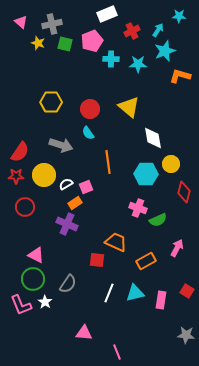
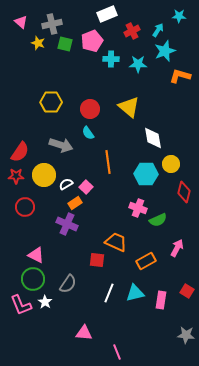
pink square at (86, 187): rotated 24 degrees counterclockwise
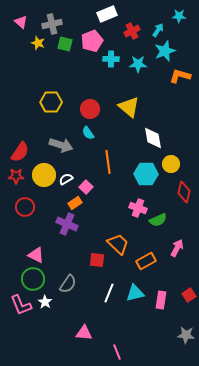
white semicircle at (66, 184): moved 5 px up
orange trapezoid at (116, 242): moved 2 px right, 2 px down; rotated 20 degrees clockwise
red square at (187, 291): moved 2 px right, 4 px down; rotated 24 degrees clockwise
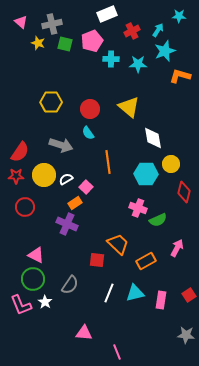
gray semicircle at (68, 284): moved 2 px right, 1 px down
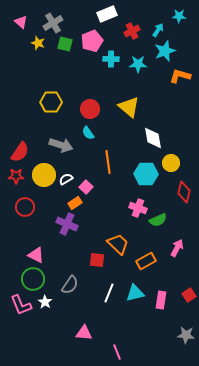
gray cross at (52, 24): moved 1 px right, 1 px up; rotated 18 degrees counterclockwise
yellow circle at (171, 164): moved 1 px up
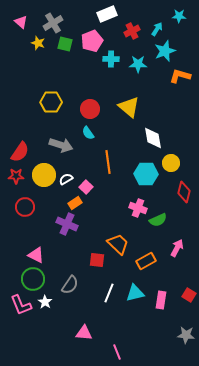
cyan arrow at (158, 30): moved 1 px left, 1 px up
red square at (189, 295): rotated 24 degrees counterclockwise
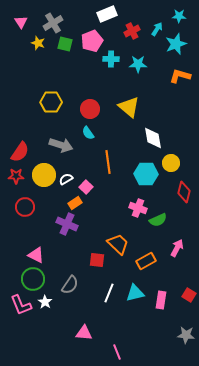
pink triangle at (21, 22): rotated 16 degrees clockwise
cyan star at (165, 51): moved 11 px right, 7 px up
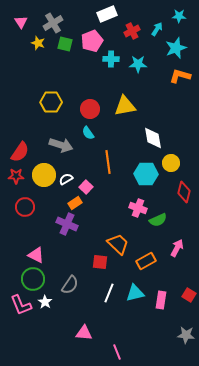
cyan star at (176, 44): moved 4 px down
yellow triangle at (129, 107): moved 4 px left, 1 px up; rotated 50 degrees counterclockwise
red square at (97, 260): moved 3 px right, 2 px down
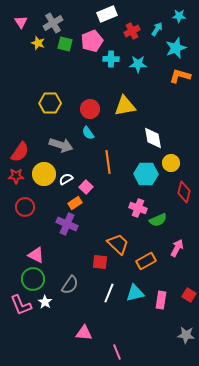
yellow hexagon at (51, 102): moved 1 px left, 1 px down
yellow circle at (44, 175): moved 1 px up
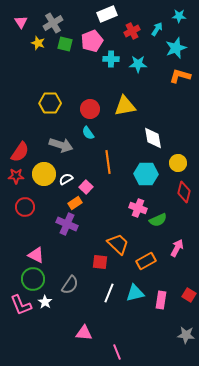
yellow circle at (171, 163): moved 7 px right
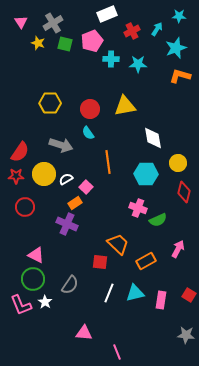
pink arrow at (177, 248): moved 1 px right, 1 px down
